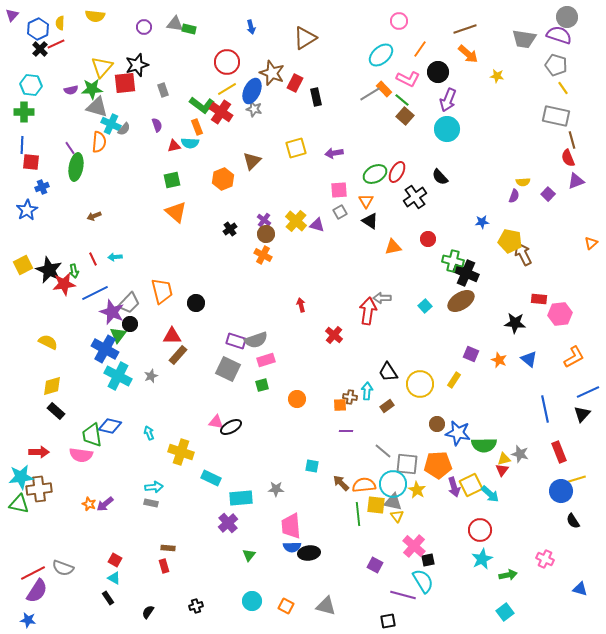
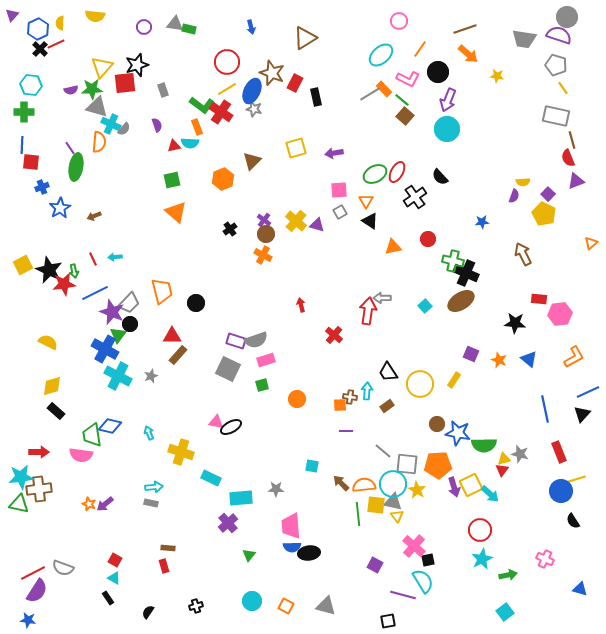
blue star at (27, 210): moved 33 px right, 2 px up
yellow pentagon at (510, 241): moved 34 px right, 27 px up; rotated 15 degrees clockwise
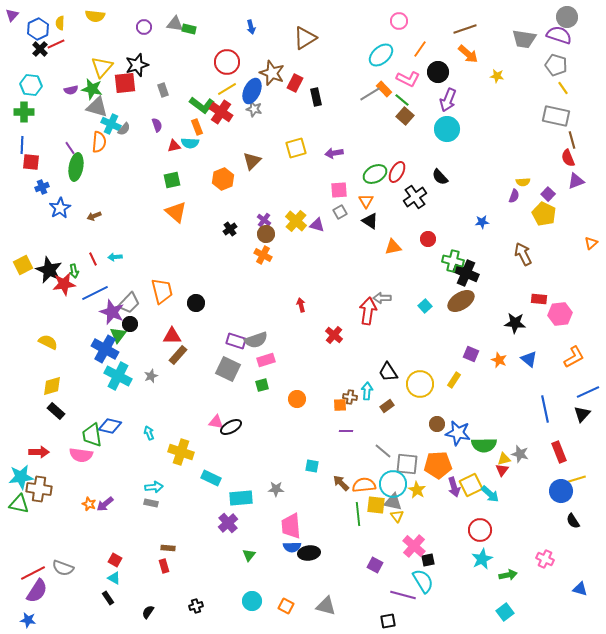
green star at (92, 89): rotated 15 degrees clockwise
brown cross at (39, 489): rotated 15 degrees clockwise
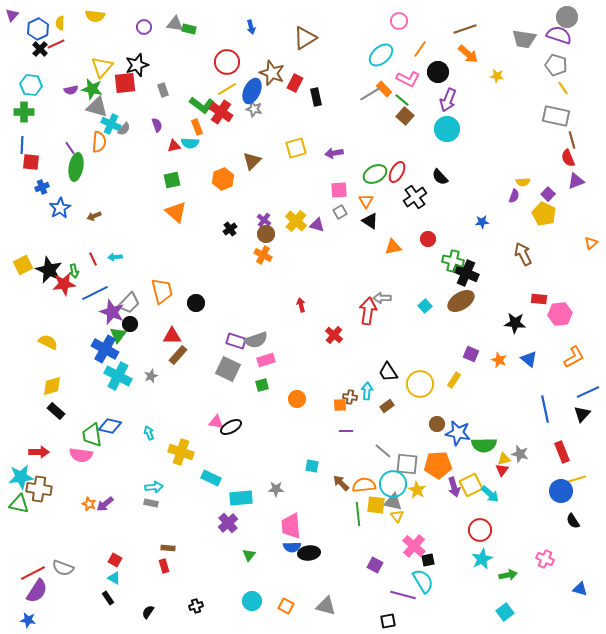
red rectangle at (559, 452): moved 3 px right
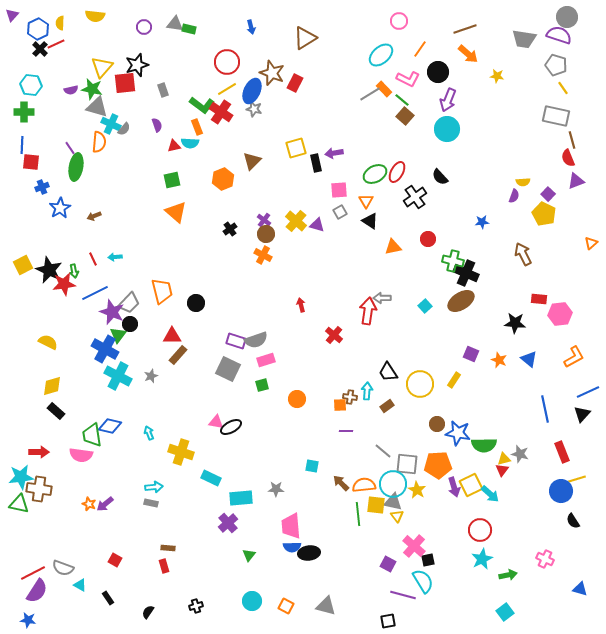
black rectangle at (316, 97): moved 66 px down
purple square at (375, 565): moved 13 px right, 1 px up
cyan triangle at (114, 578): moved 34 px left, 7 px down
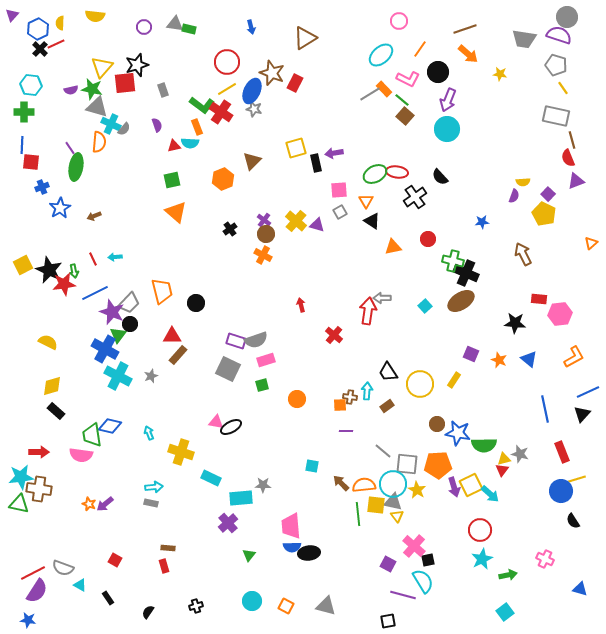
yellow star at (497, 76): moved 3 px right, 2 px up
red ellipse at (397, 172): rotated 70 degrees clockwise
black triangle at (370, 221): moved 2 px right
gray star at (276, 489): moved 13 px left, 4 px up
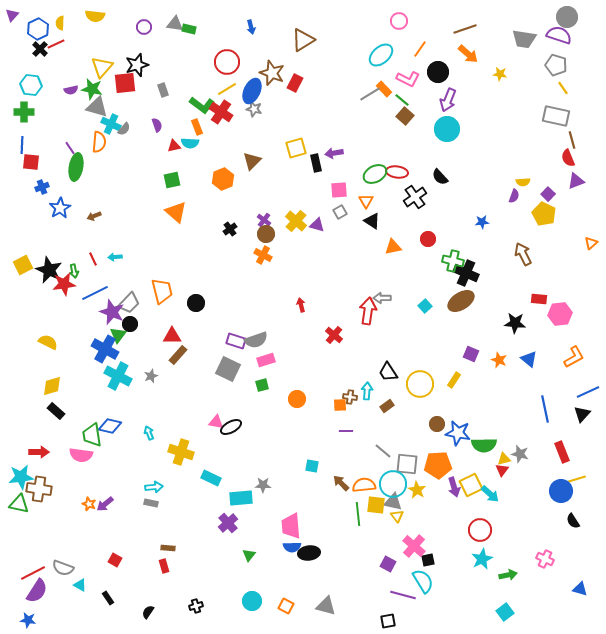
brown triangle at (305, 38): moved 2 px left, 2 px down
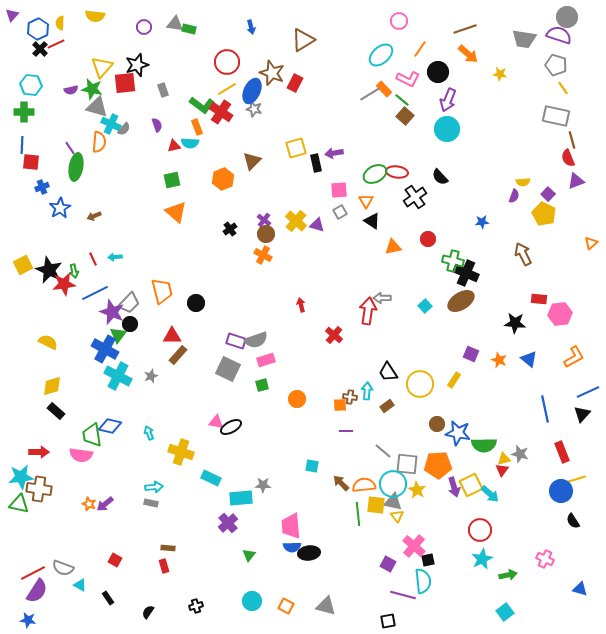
cyan semicircle at (423, 581): rotated 25 degrees clockwise
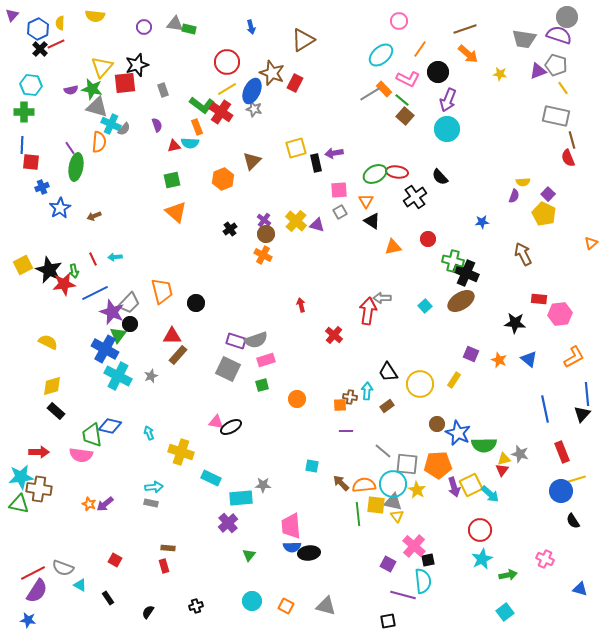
purple triangle at (576, 181): moved 38 px left, 110 px up
blue line at (588, 392): moved 1 px left, 2 px down; rotated 70 degrees counterclockwise
blue star at (458, 433): rotated 15 degrees clockwise
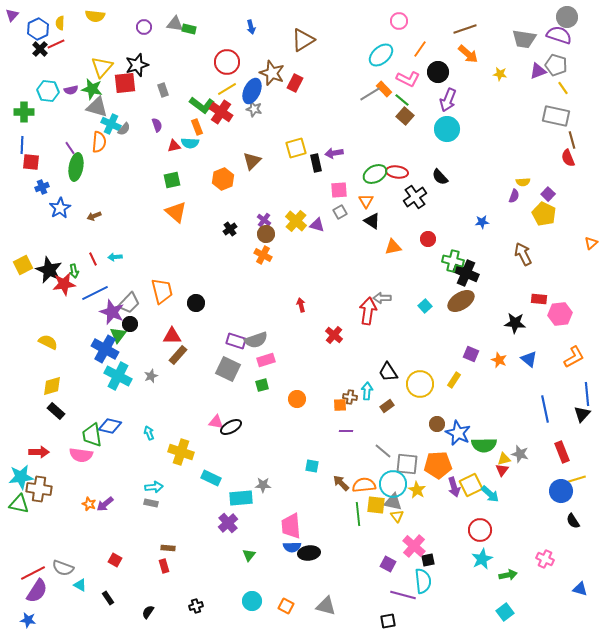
cyan hexagon at (31, 85): moved 17 px right, 6 px down
